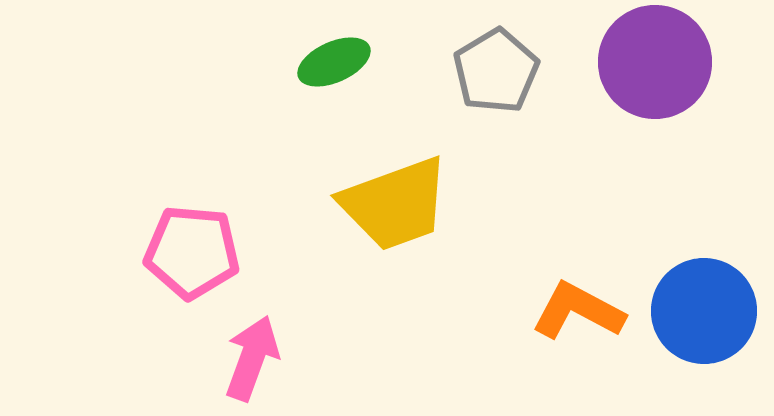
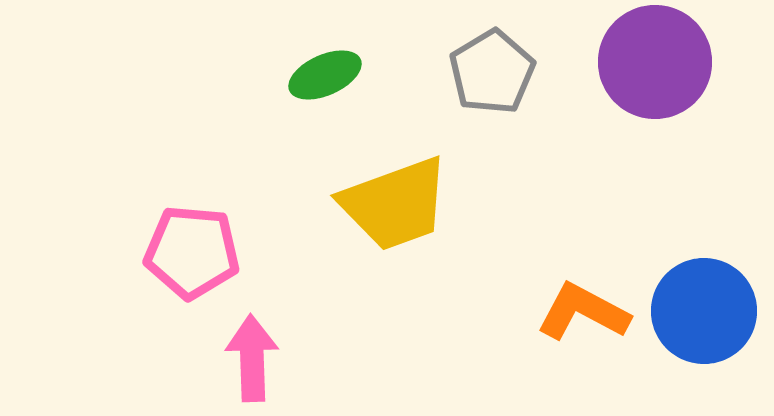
green ellipse: moved 9 px left, 13 px down
gray pentagon: moved 4 px left, 1 px down
orange L-shape: moved 5 px right, 1 px down
pink arrow: rotated 22 degrees counterclockwise
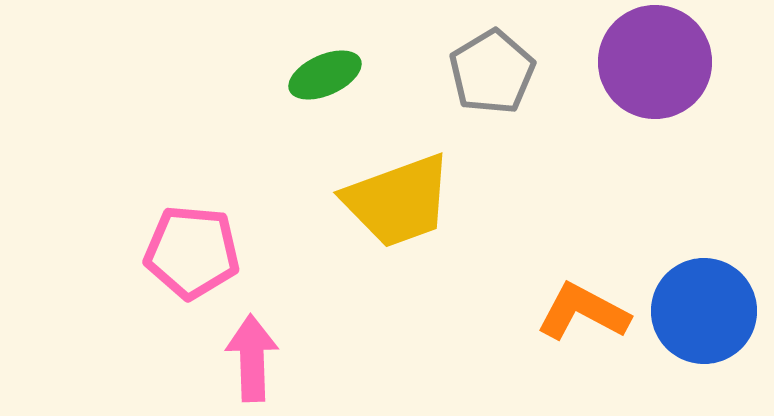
yellow trapezoid: moved 3 px right, 3 px up
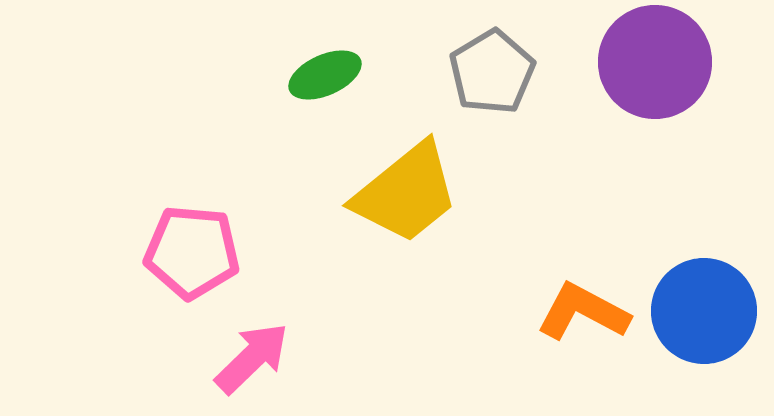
yellow trapezoid: moved 8 px right, 8 px up; rotated 19 degrees counterclockwise
pink arrow: rotated 48 degrees clockwise
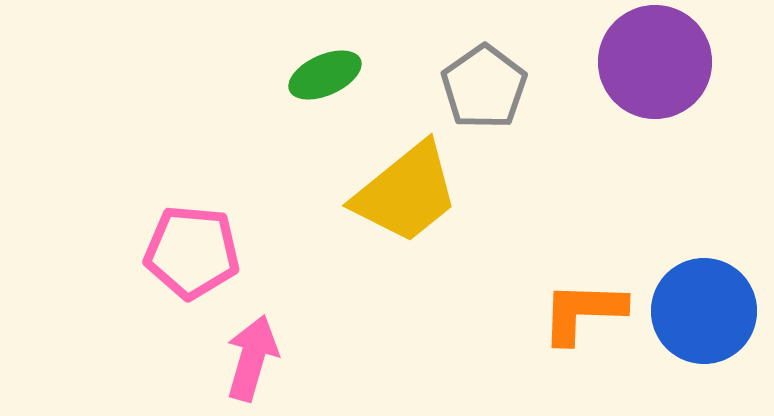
gray pentagon: moved 8 px left, 15 px down; rotated 4 degrees counterclockwise
orange L-shape: rotated 26 degrees counterclockwise
pink arrow: rotated 30 degrees counterclockwise
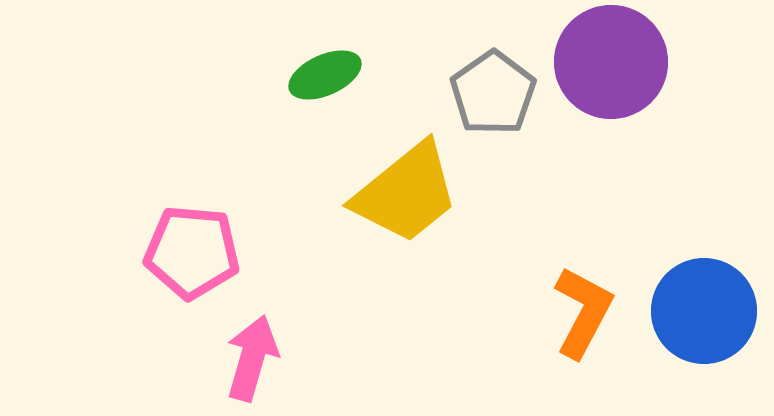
purple circle: moved 44 px left
gray pentagon: moved 9 px right, 6 px down
orange L-shape: rotated 116 degrees clockwise
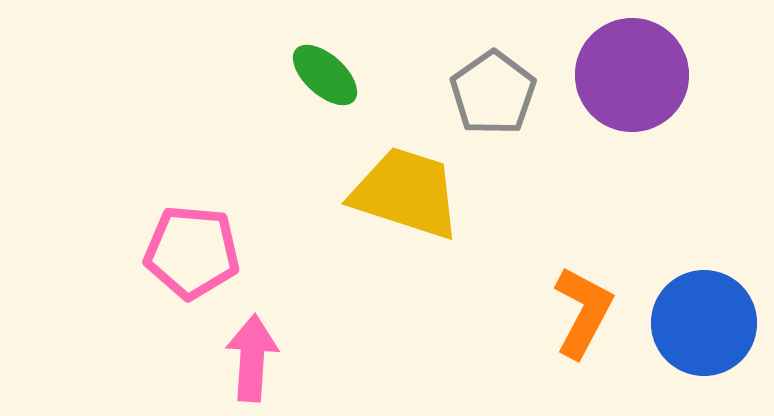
purple circle: moved 21 px right, 13 px down
green ellipse: rotated 66 degrees clockwise
yellow trapezoid: rotated 123 degrees counterclockwise
blue circle: moved 12 px down
pink arrow: rotated 12 degrees counterclockwise
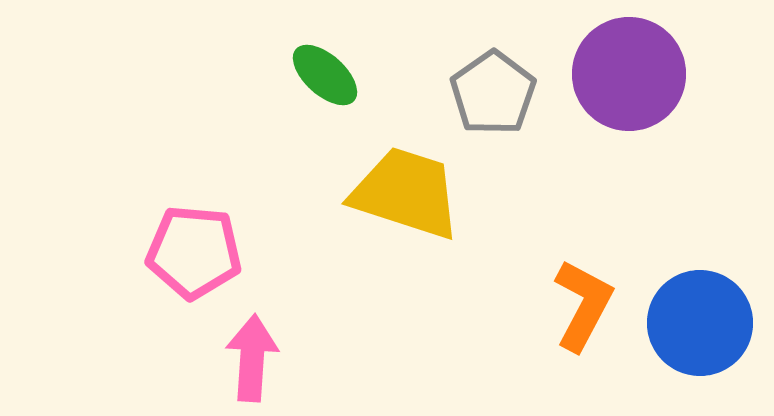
purple circle: moved 3 px left, 1 px up
pink pentagon: moved 2 px right
orange L-shape: moved 7 px up
blue circle: moved 4 px left
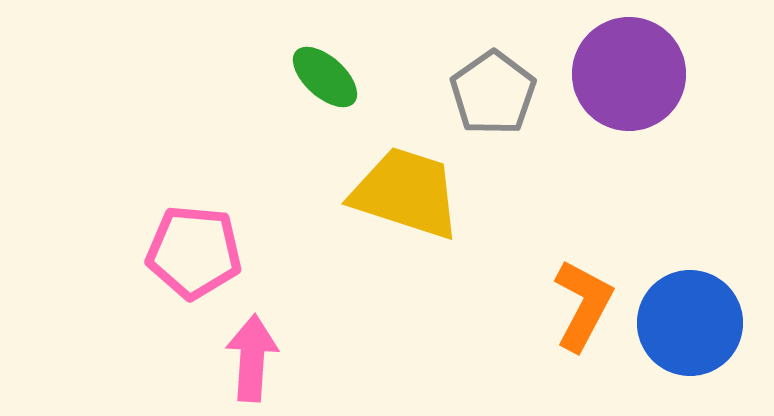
green ellipse: moved 2 px down
blue circle: moved 10 px left
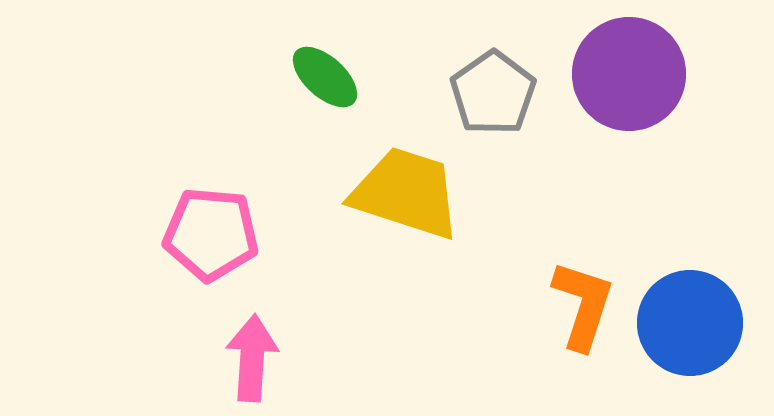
pink pentagon: moved 17 px right, 18 px up
orange L-shape: rotated 10 degrees counterclockwise
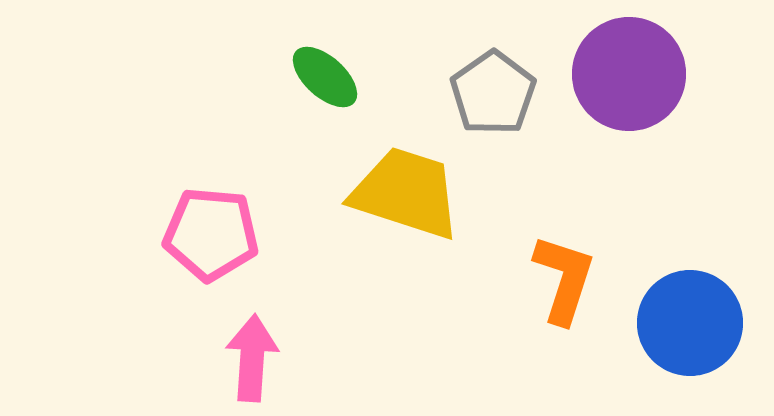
orange L-shape: moved 19 px left, 26 px up
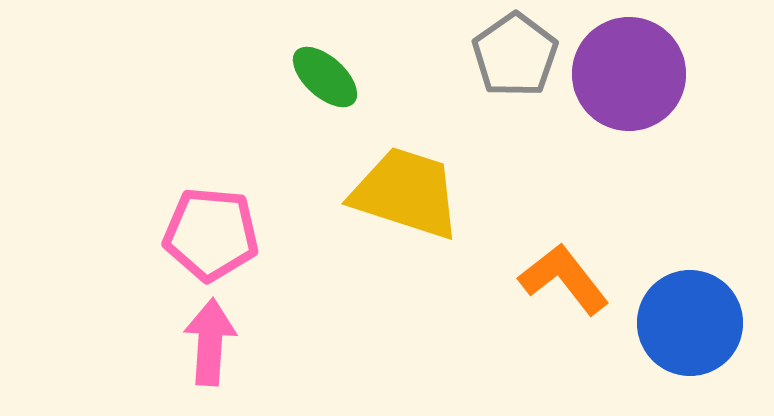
gray pentagon: moved 22 px right, 38 px up
orange L-shape: rotated 56 degrees counterclockwise
pink arrow: moved 42 px left, 16 px up
